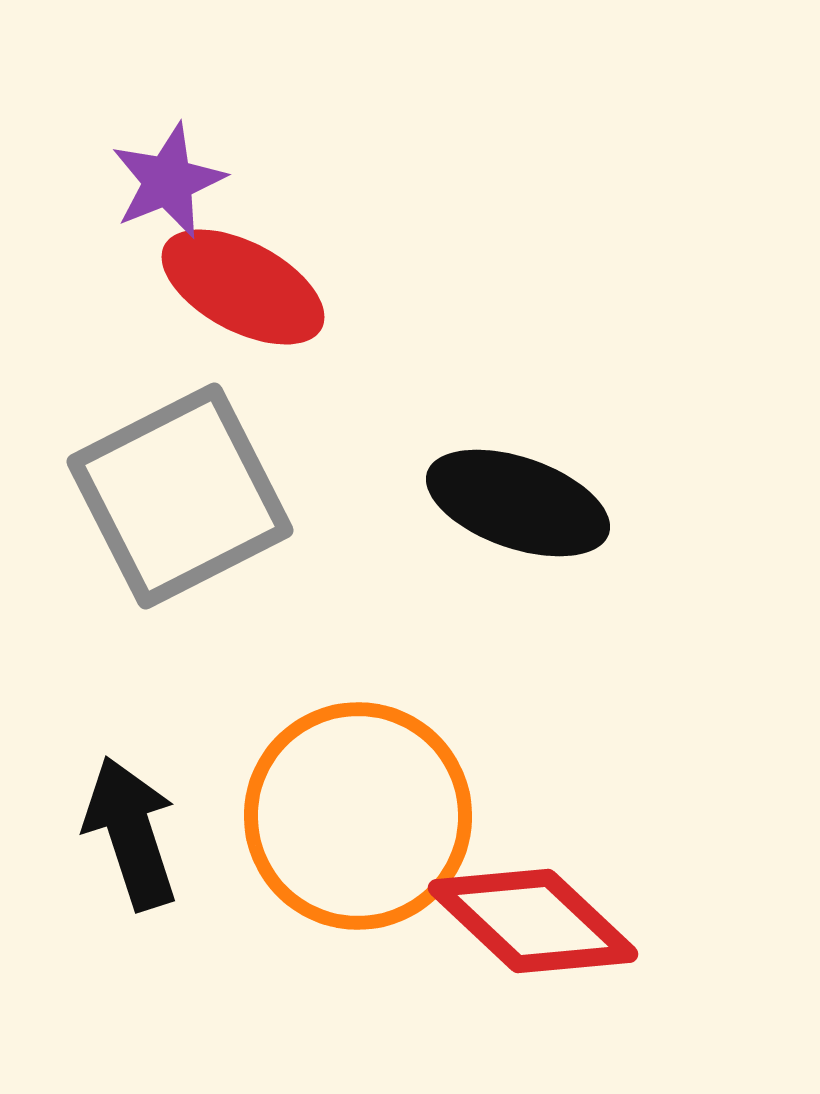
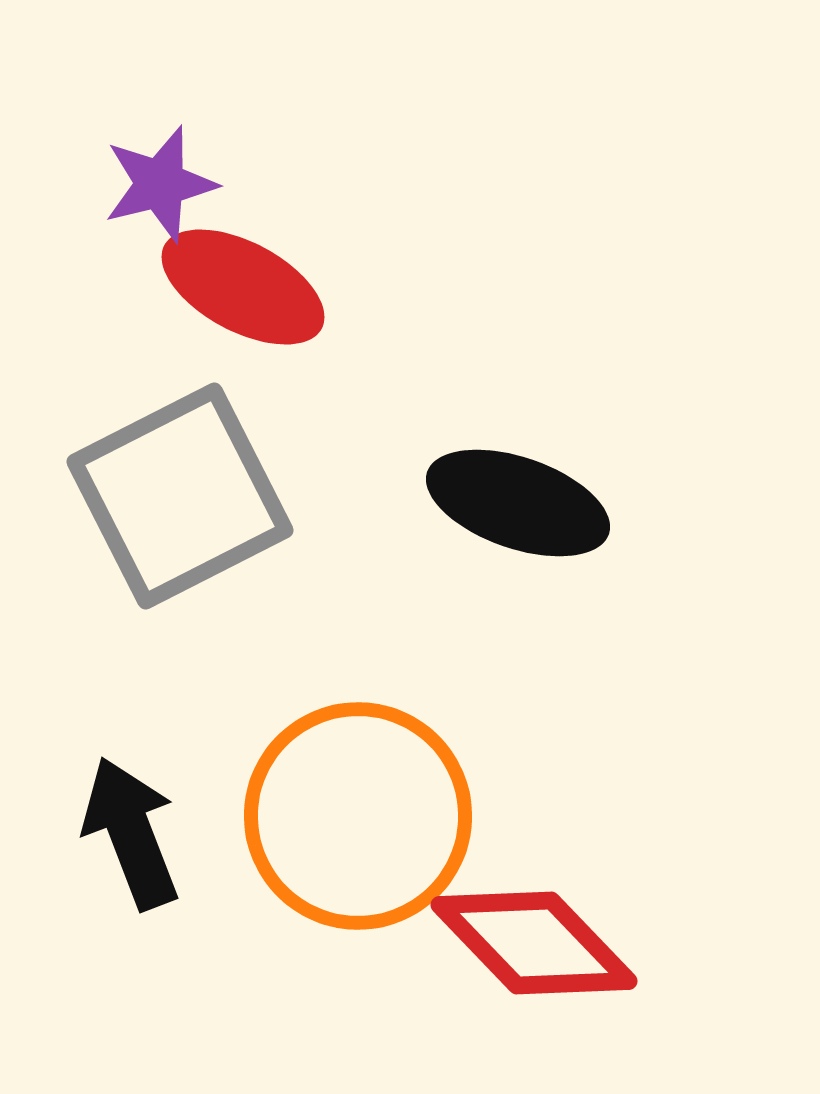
purple star: moved 8 px left, 3 px down; rotated 8 degrees clockwise
black arrow: rotated 3 degrees counterclockwise
red diamond: moved 1 px right, 22 px down; rotated 3 degrees clockwise
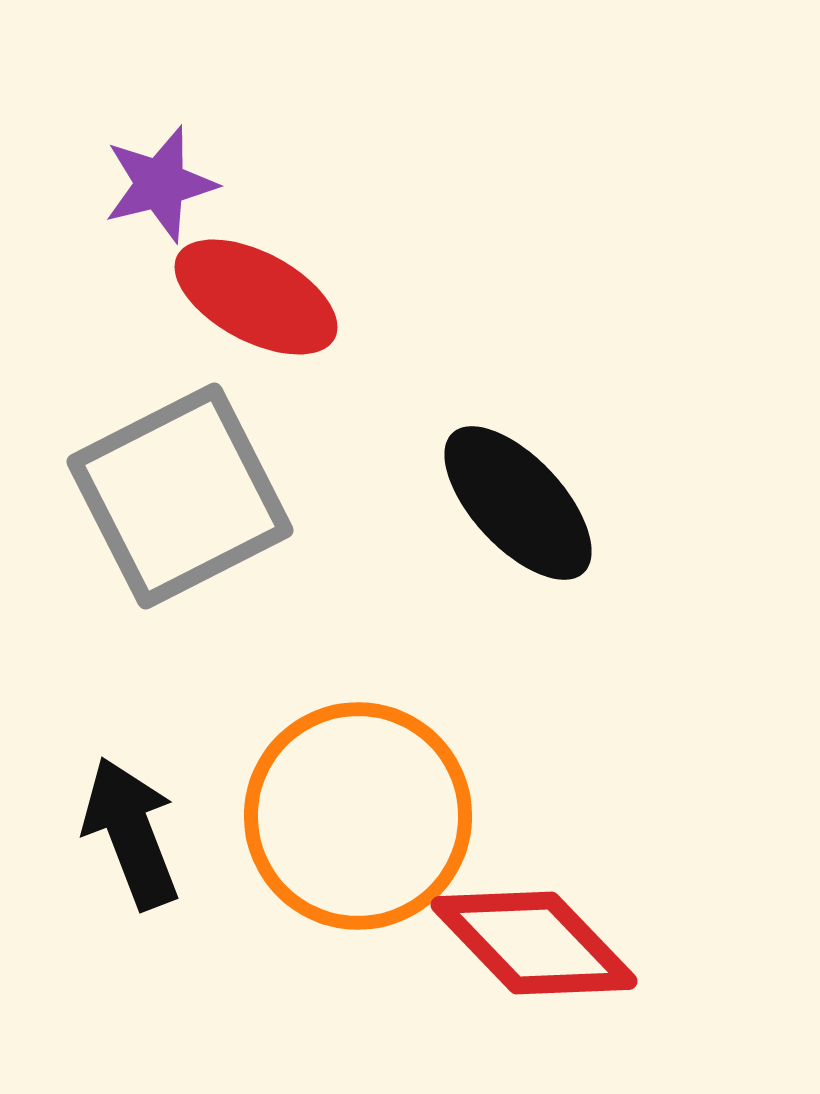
red ellipse: moved 13 px right, 10 px down
black ellipse: rotated 28 degrees clockwise
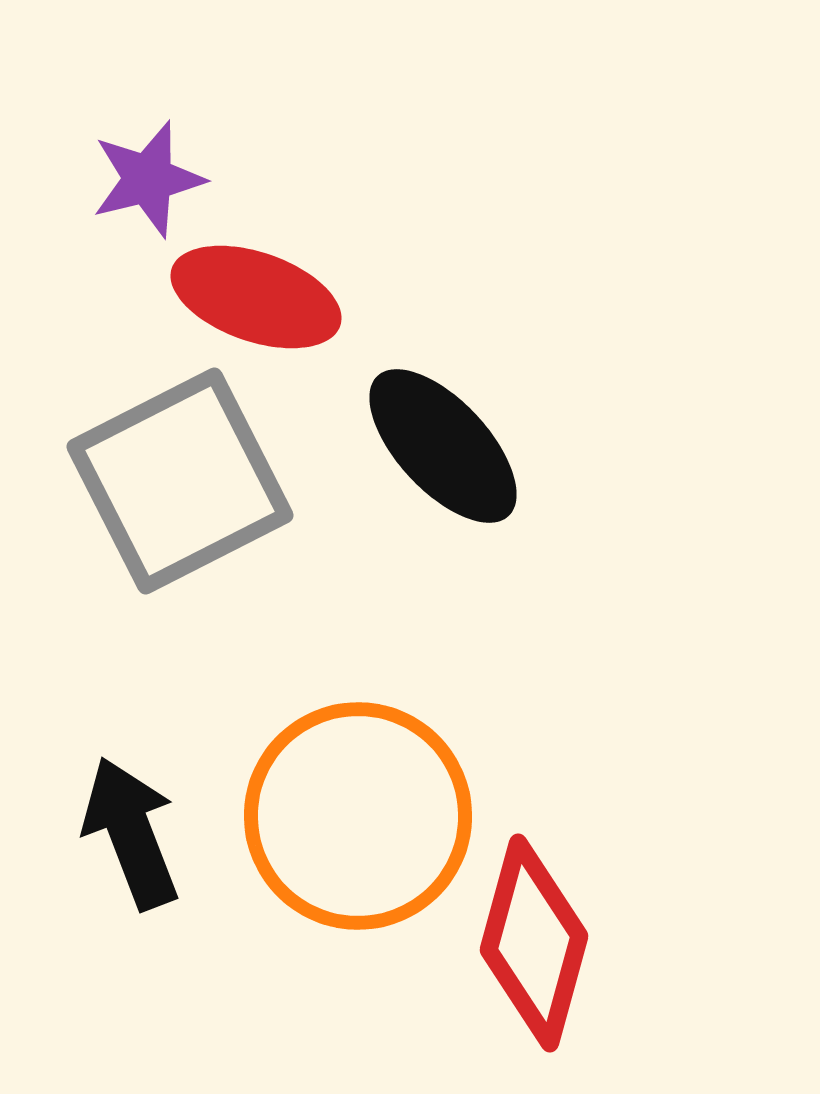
purple star: moved 12 px left, 5 px up
red ellipse: rotated 9 degrees counterclockwise
gray square: moved 15 px up
black ellipse: moved 75 px left, 57 px up
red diamond: rotated 59 degrees clockwise
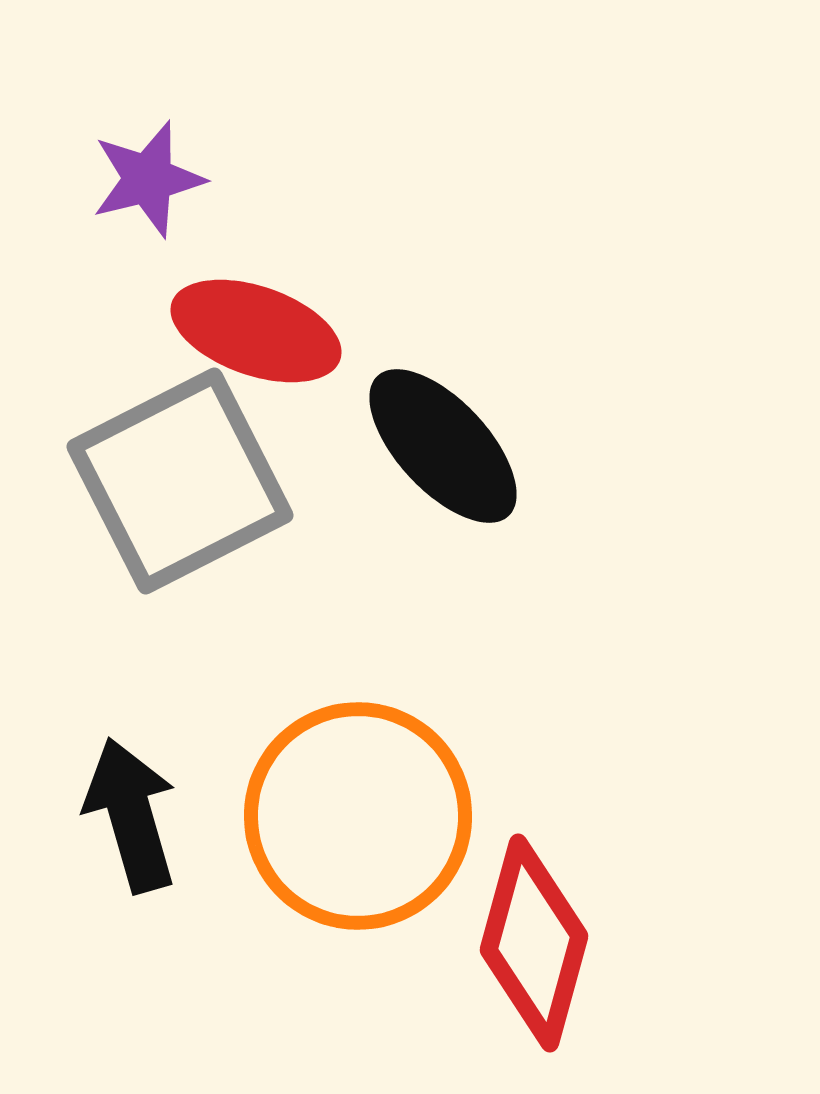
red ellipse: moved 34 px down
black arrow: moved 18 px up; rotated 5 degrees clockwise
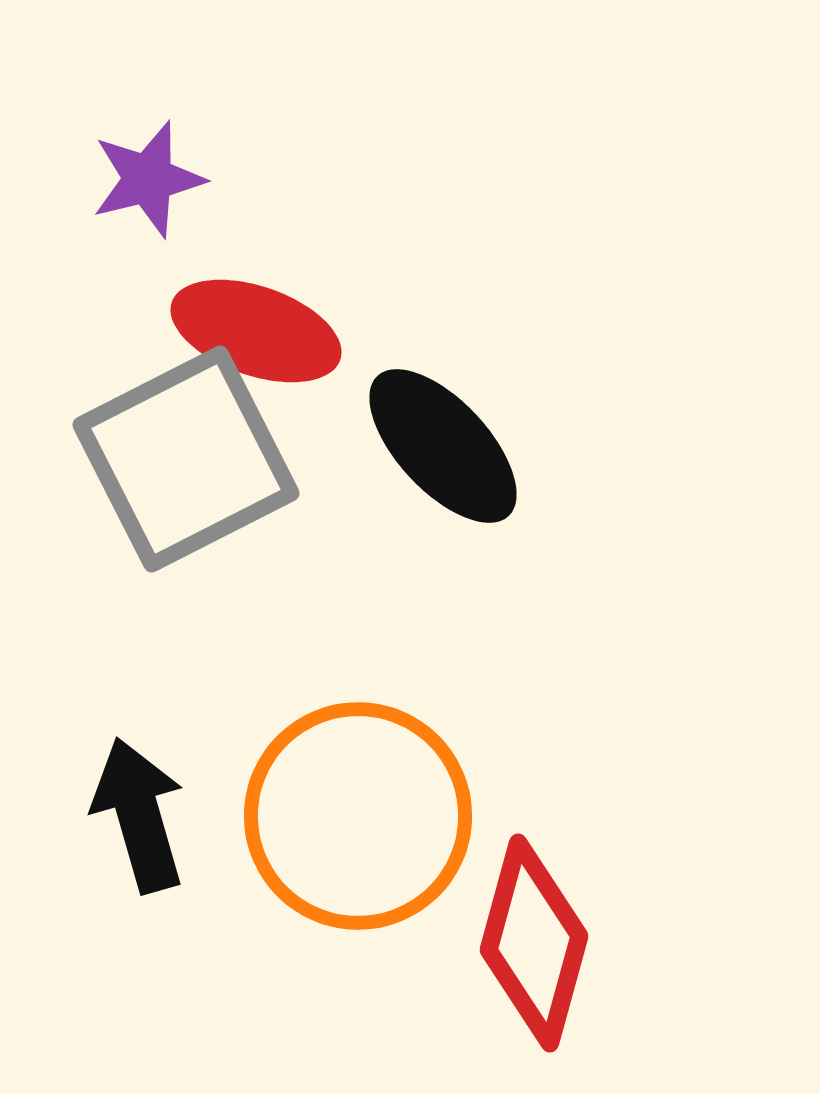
gray square: moved 6 px right, 22 px up
black arrow: moved 8 px right
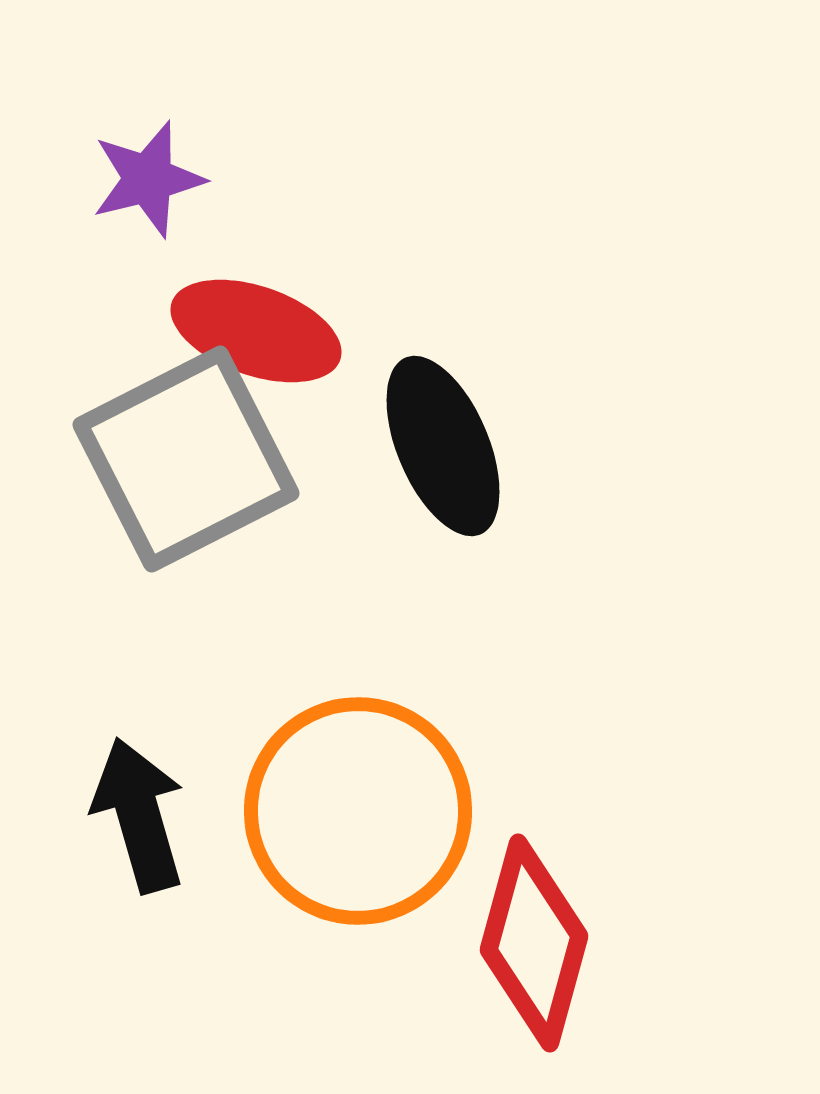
black ellipse: rotated 20 degrees clockwise
orange circle: moved 5 px up
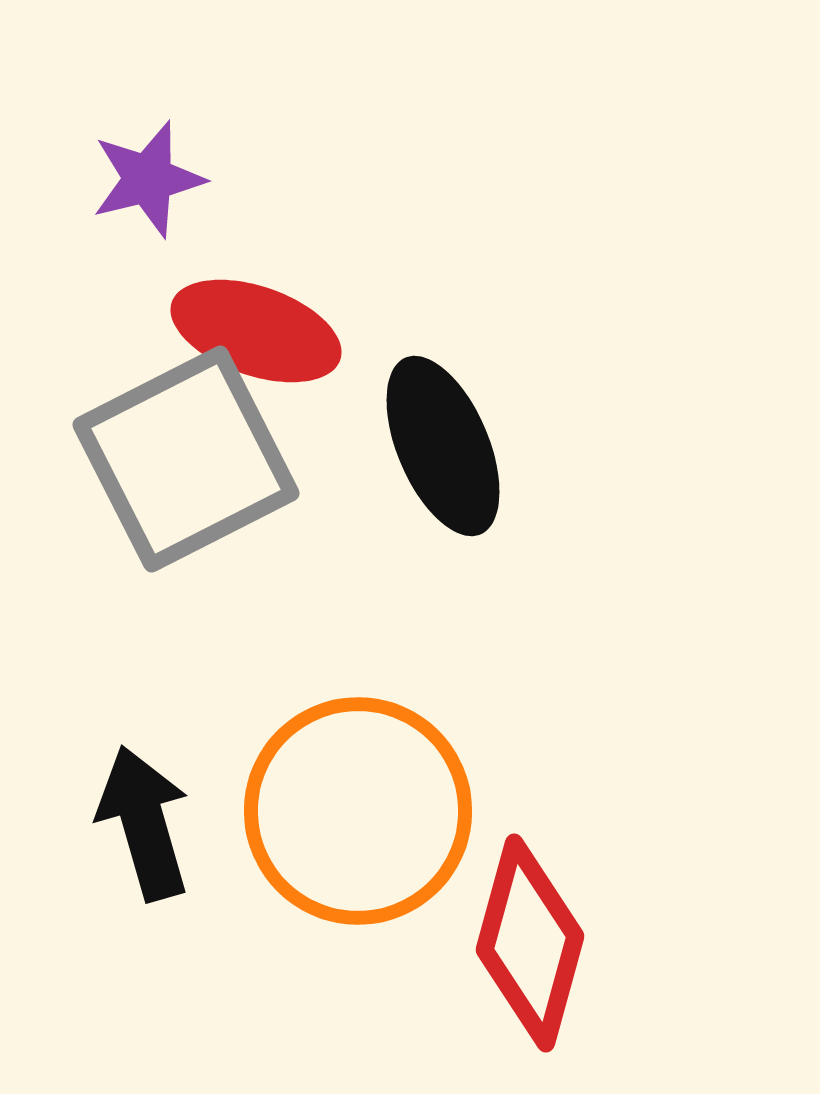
black arrow: moved 5 px right, 8 px down
red diamond: moved 4 px left
